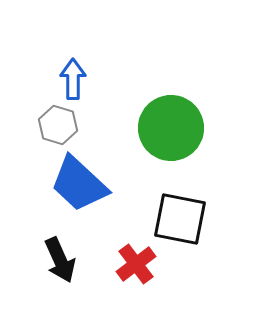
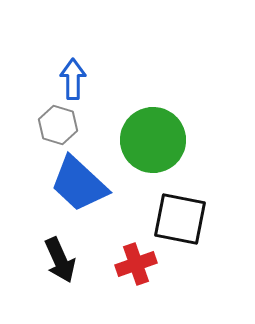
green circle: moved 18 px left, 12 px down
red cross: rotated 18 degrees clockwise
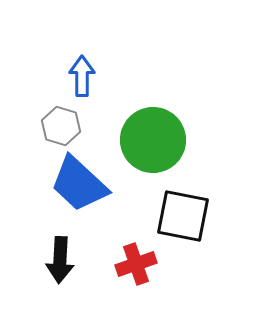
blue arrow: moved 9 px right, 3 px up
gray hexagon: moved 3 px right, 1 px down
black square: moved 3 px right, 3 px up
black arrow: rotated 27 degrees clockwise
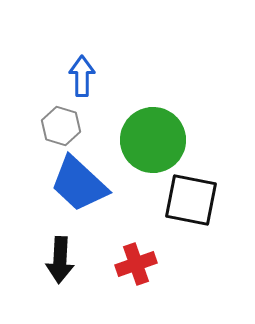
black square: moved 8 px right, 16 px up
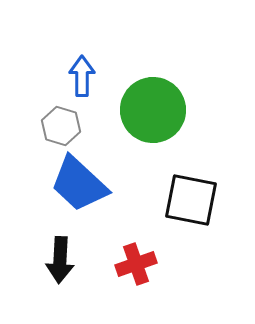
green circle: moved 30 px up
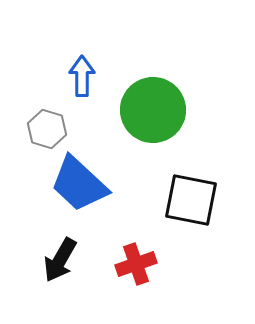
gray hexagon: moved 14 px left, 3 px down
black arrow: rotated 27 degrees clockwise
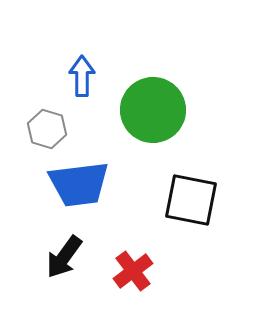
blue trapezoid: rotated 50 degrees counterclockwise
black arrow: moved 4 px right, 3 px up; rotated 6 degrees clockwise
red cross: moved 3 px left, 7 px down; rotated 18 degrees counterclockwise
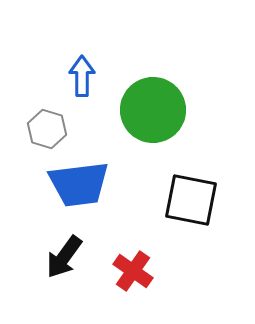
red cross: rotated 18 degrees counterclockwise
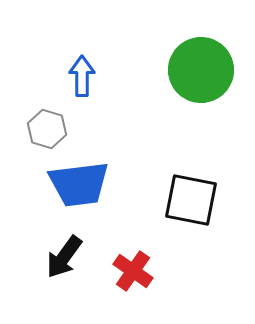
green circle: moved 48 px right, 40 px up
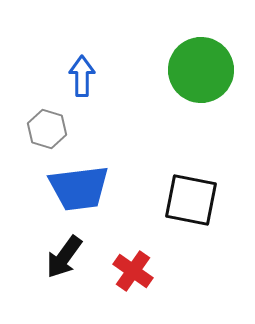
blue trapezoid: moved 4 px down
